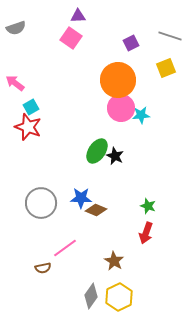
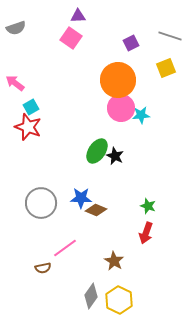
yellow hexagon: moved 3 px down; rotated 8 degrees counterclockwise
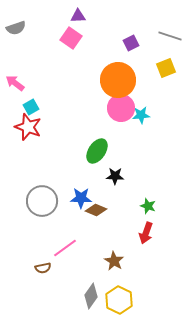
black star: moved 20 px down; rotated 24 degrees counterclockwise
gray circle: moved 1 px right, 2 px up
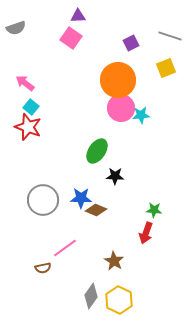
pink arrow: moved 10 px right
cyan square: rotated 21 degrees counterclockwise
gray circle: moved 1 px right, 1 px up
green star: moved 6 px right, 4 px down; rotated 14 degrees counterclockwise
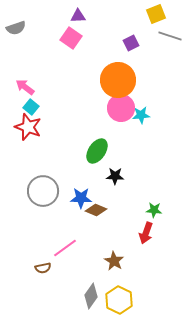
yellow square: moved 10 px left, 54 px up
pink arrow: moved 4 px down
gray circle: moved 9 px up
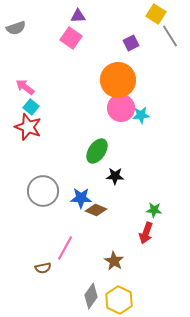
yellow square: rotated 36 degrees counterclockwise
gray line: rotated 40 degrees clockwise
pink line: rotated 25 degrees counterclockwise
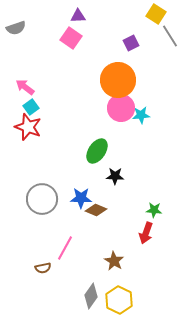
cyan square: rotated 14 degrees clockwise
gray circle: moved 1 px left, 8 px down
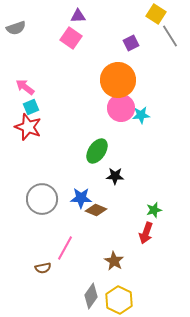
cyan square: rotated 14 degrees clockwise
green star: rotated 21 degrees counterclockwise
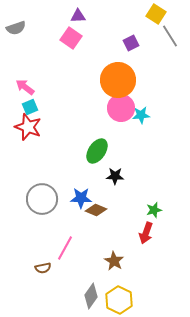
cyan square: moved 1 px left
